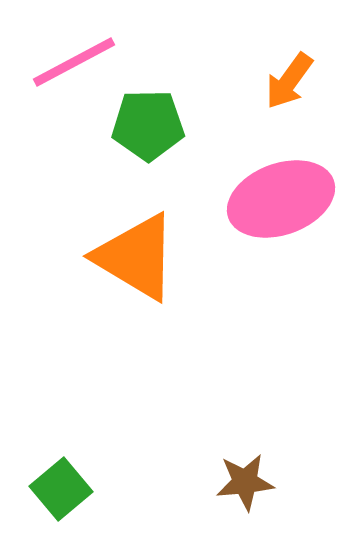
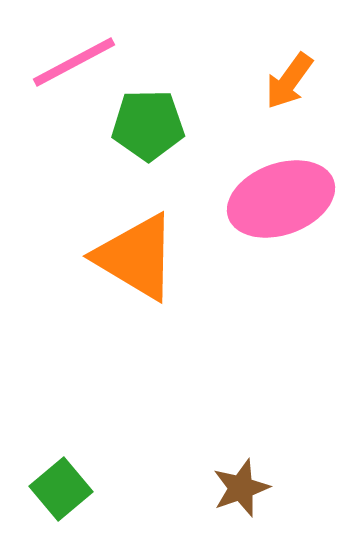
brown star: moved 4 px left, 6 px down; rotated 14 degrees counterclockwise
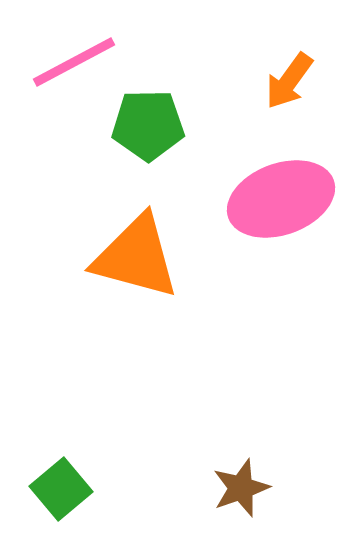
orange triangle: rotated 16 degrees counterclockwise
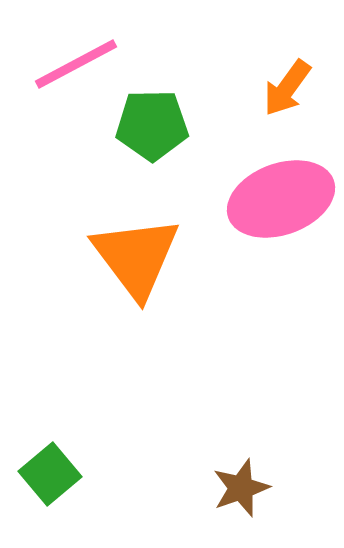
pink line: moved 2 px right, 2 px down
orange arrow: moved 2 px left, 7 px down
green pentagon: moved 4 px right
orange triangle: rotated 38 degrees clockwise
green square: moved 11 px left, 15 px up
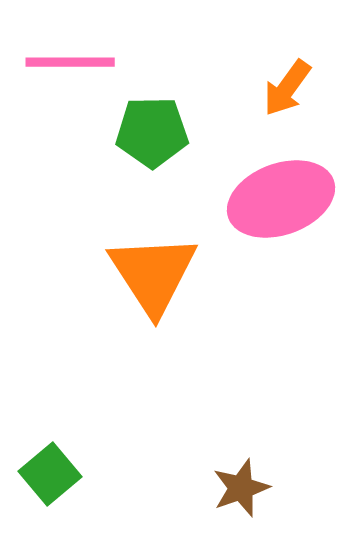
pink line: moved 6 px left, 2 px up; rotated 28 degrees clockwise
green pentagon: moved 7 px down
orange triangle: moved 17 px right, 17 px down; rotated 4 degrees clockwise
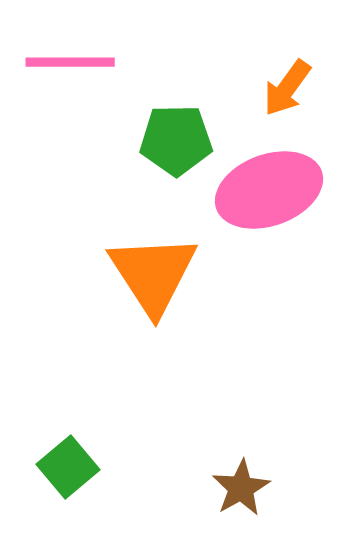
green pentagon: moved 24 px right, 8 px down
pink ellipse: moved 12 px left, 9 px up
green square: moved 18 px right, 7 px up
brown star: rotated 10 degrees counterclockwise
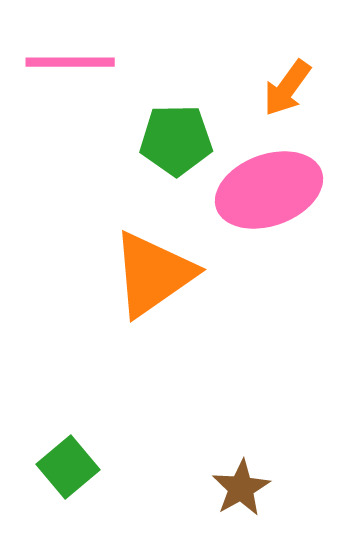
orange triangle: rotated 28 degrees clockwise
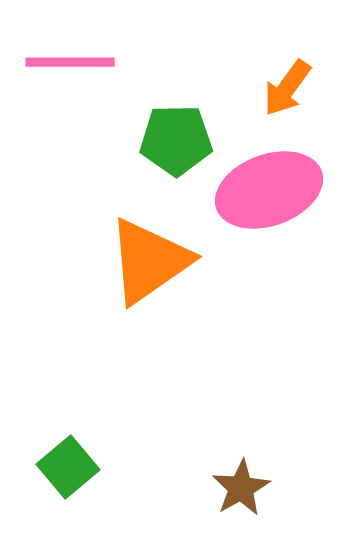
orange triangle: moved 4 px left, 13 px up
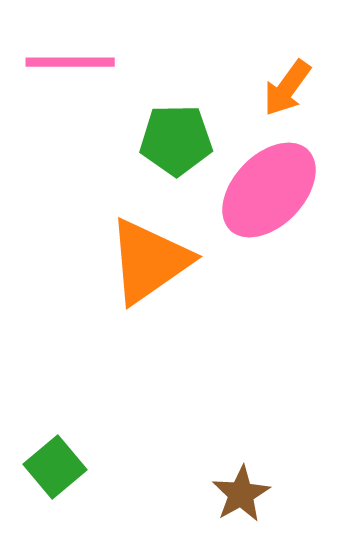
pink ellipse: rotated 26 degrees counterclockwise
green square: moved 13 px left
brown star: moved 6 px down
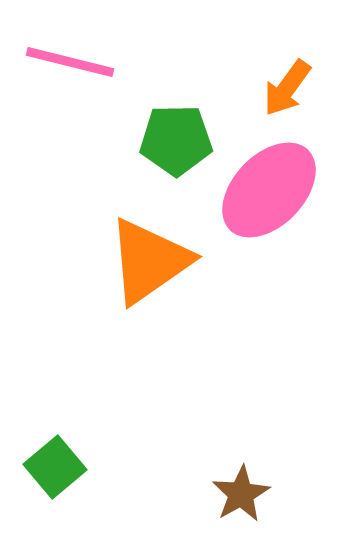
pink line: rotated 14 degrees clockwise
